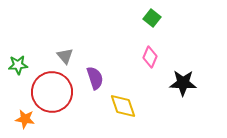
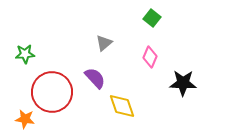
gray triangle: moved 39 px right, 13 px up; rotated 30 degrees clockwise
green star: moved 7 px right, 11 px up
purple semicircle: rotated 25 degrees counterclockwise
yellow diamond: moved 1 px left
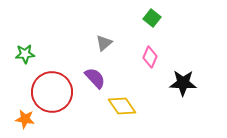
yellow diamond: rotated 16 degrees counterclockwise
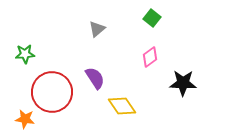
gray triangle: moved 7 px left, 14 px up
pink diamond: rotated 30 degrees clockwise
purple semicircle: rotated 10 degrees clockwise
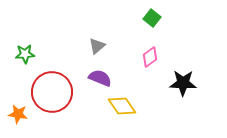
gray triangle: moved 17 px down
purple semicircle: moved 5 px right; rotated 35 degrees counterclockwise
orange star: moved 7 px left, 5 px up
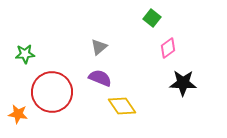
gray triangle: moved 2 px right, 1 px down
pink diamond: moved 18 px right, 9 px up
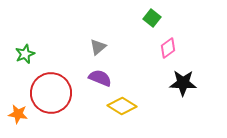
gray triangle: moved 1 px left
green star: rotated 18 degrees counterclockwise
red circle: moved 1 px left, 1 px down
yellow diamond: rotated 24 degrees counterclockwise
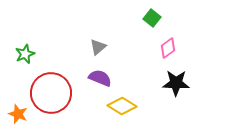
black star: moved 7 px left
orange star: rotated 12 degrees clockwise
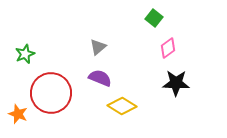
green square: moved 2 px right
